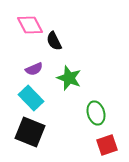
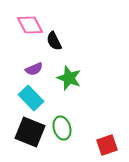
green ellipse: moved 34 px left, 15 px down
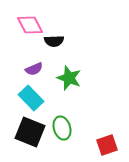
black semicircle: rotated 66 degrees counterclockwise
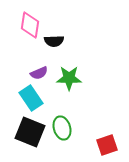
pink diamond: rotated 36 degrees clockwise
purple semicircle: moved 5 px right, 4 px down
green star: rotated 20 degrees counterclockwise
cyan rectangle: rotated 10 degrees clockwise
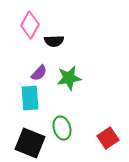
pink diamond: rotated 20 degrees clockwise
purple semicircle: rotated 24 degrees counterclockwise
green star: rotated 10 degrees counterclockwise
cyan rectangle: moved 1 px left; rotated 30 degrees clockwise
black square: moved 11 px down
red square: moved 1 px right, 7 px up; rotated 15 degrees counterclockwise
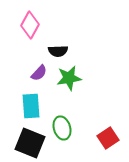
black semicircle: moved 4 px right, 10 px down
cyan rectangle: moved 1 px right, 8 px down
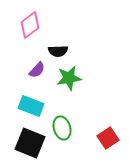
pink diamond: rotated 24 degrees clockwise
purple semicircle: moved 2 px left, 3 px up
cyan rectangle: rotated 65 degrees counterclockwise
